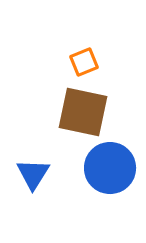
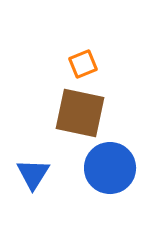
orange square: moved 1 px left, 2 px down
brown square: moved 3 px left, 1 px down
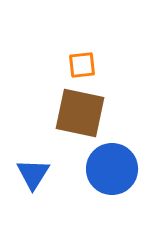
orange square: moved 1 px left, 1 px down; rotated 16 degrees clockwise
blue circle: moved 2 px right, 1 px down
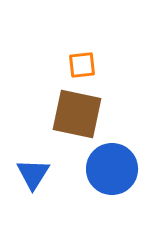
brown square: moved 3 px left, 1 px down
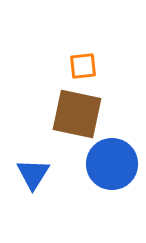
orange square: moved 1 px right, 1 px down
blue circle: moved 5 px up
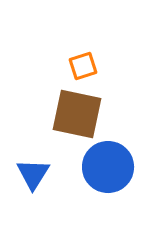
orange square: rotated 12 degrees counterclockwise
blue circle: moved 4 px left, 3 px down
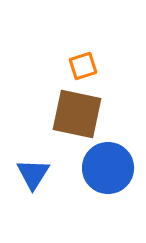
blue circle: moved 1 px down
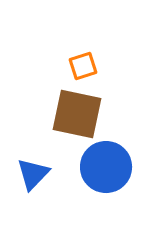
blue circle: moved 2 px left, 1 px up
blue triangle: rotated 12 degrees clockwise
